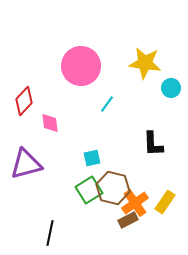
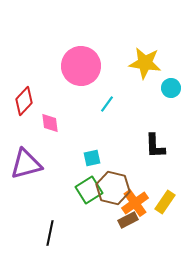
black L-shape: moved 2 px right, 2 px down
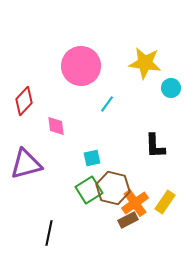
pink diamond: moved 6 px right, 3 px down
black line: moved 1 px left
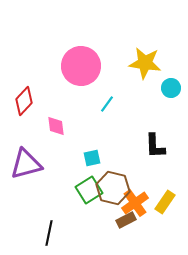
brown rectangle: moved 2 px left
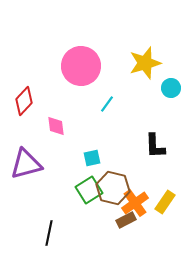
yellow star: rotated 24 degrees counterclockwise
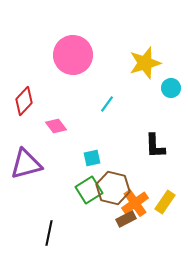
pink circle: moved 8 px left, 11 px up
pink diamond: rotated 30 degrees counterclockwise
brown rectangle: moved 1 px up
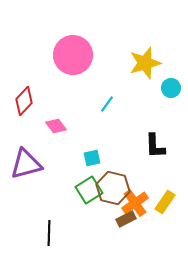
black line: rotated 10 degrees counterclockwise
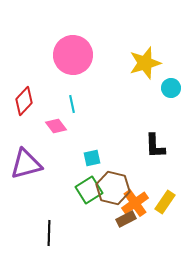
cyan line: moved 35 px left; rotated 48 degrees counterclockwise
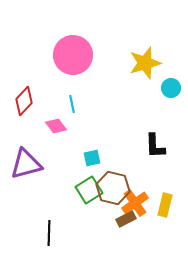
yellow rectangle: moved 3 px down; rotated 20 degrees counterclockwise
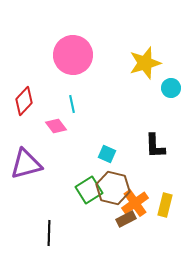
cyan square: moved 15 px right, 4 px up; rotated 36 degrees clockwise
